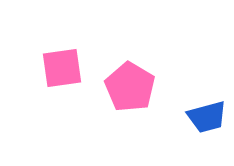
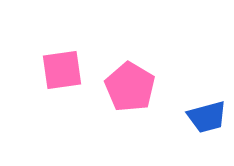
pink square: moved 2 px down
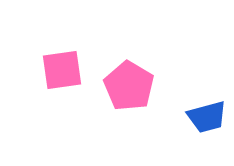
pink pentagon: moved 1 px left, 1 px up
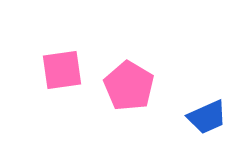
blue trapezoid: rotated 9 degrees counterclockwise
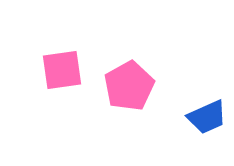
pink pentagon: rotated 12 degrees clockwise
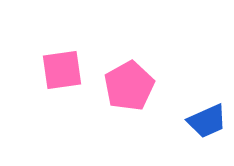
blue trapezoid: moved 4 px down
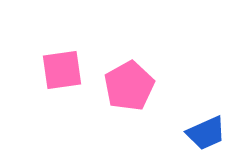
blue trapezoid: moved 1 px left, 12 px down
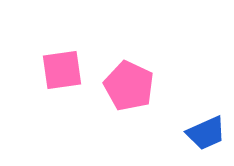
pink pentagon: rotated 18 degrees counterclockwise
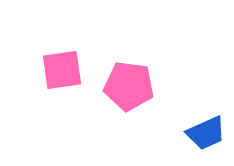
pink pentagon: rotated 18 degrees counterclockwise
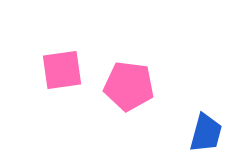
blue trapezoid: rotated 51 degrees counterclockwise
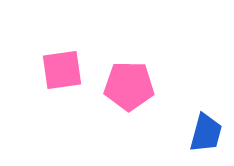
pink pentagon: rotated 6 degrees counterclockwise
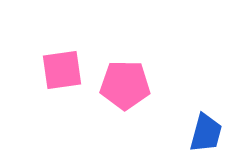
pink pentagon: moved 4 px left, 1 px up
